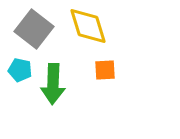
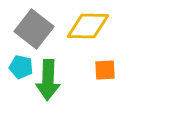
yellow diamond: rotated 72 degrees counterclockwise
cyan pentagon: moved 1 px right, 3 px up
green arrow: moved 5 px left, 4 px up
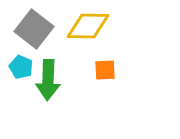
cyan pentagon: rotated 10 degrees clockwise
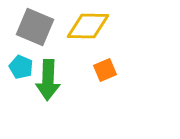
gray square: moved 1 px right, 2 px up; rotated 15 degrees counterclockwise
orange square: rotated 20 degrees counterclockwise
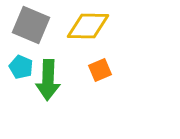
gray square: moved 4 px left, 2 px up
orange square: moved 5 px left
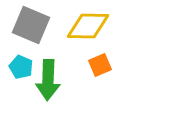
orange square: moved 5 px up
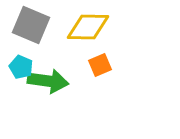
yellow diamond: moved 1 px down
green arrow: moved 1 px down; rotated 84 degrees counterclockwise
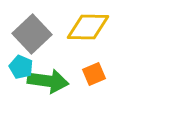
gray square: moved 1 px right, 9 px down; rotated 24 degrees clockwise
orange square: moved 6 px left, 9 px down
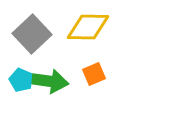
cyan pentagon: moved 13 px down
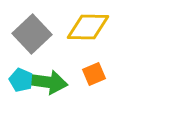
green arrow: moved 1 px left, 1 px down
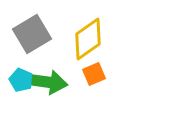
yellow diamond: moved 12 px down; rotated 36 degrees counterclockwise
gray square: rotated 12 degrees clockwise
